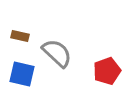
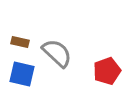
brown rectangle: moved 6 px down
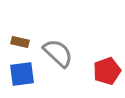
gray semicircle: moved 1 px right
blue square: rotated 20 degrees counterclockwise
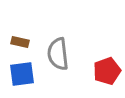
gray semicircle: moved 1 px down; rotated 140 degrees counterclockwise
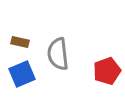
blue square: rotated 16 degrees counterclockwise
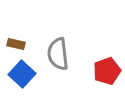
brown rectangle: moved 4 px left, 2 px down
blue square: rotated 24 degrees counterclockwise
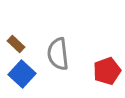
brown rectangle: rotated 30 degrees clockwise
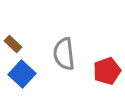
brown rectangle: moved 3 px left
gray semicircle: moved 6 px right
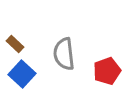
brown rectangle: moved 2 px right
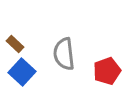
blue square: moved 2 px up
